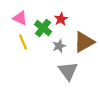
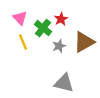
pink triangle: rotated 21 degrees clockwise
gray triangle: moved 4 px left, 12 px down; rotated 40 degrees counterclockwise
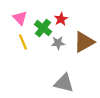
gray star: moved 1 px left, 3 px up; rotated 16 degrees clockwise
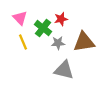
red star: rotated 16 degrees clockwise
brown triangle: rotated 20 degrees clockwise
gray triangle: moved 13 px up
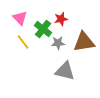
green cross: moved 1 px down
yellow line: rotated 14 degrees counterclockwise
gray triangle: moved 1 px right, 1 px down
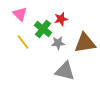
pink triangle: moved 4 px up
brown triangle: moved 1 px right, 1 px down
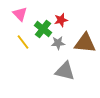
red star: moved 1 px down
brown triangle: rotated 15 degrees clockwise
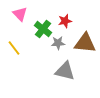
red star: moved 4 px right, 1 px down
yellow line: moved 9 px left, 6 px down
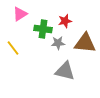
pink triangle: rotated 42 degrees clockwise
green cross: rotated 30 degrees counterclockwise
yellow line: moved 1 px left
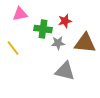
pink triangle: rotated 21 degrees clockwise
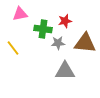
gray triangle: rotated 15 degrees counterclockwise
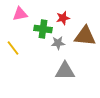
red star: moved 2 px left, 3 px up
brown triangle: moved 7 px up
